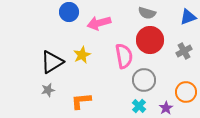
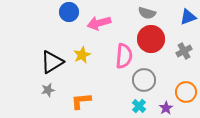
red circle: moved 1 px right, 1 px up
pink semicircle: rotated 15 degrees clockwise
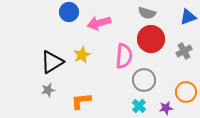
purple star: rotated 24 degrees clockwise
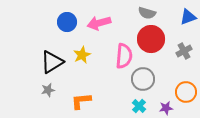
blue circle: moved 2 px left, 10 px down
gray circle: moved 1 px left, 1 px up
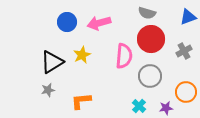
gray circle: moved 7 px right, 3 px up
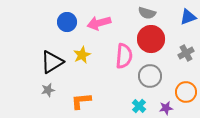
gray cross: moved 2 px right, 2 px down
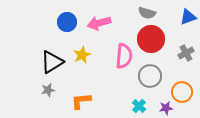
orange circle: moved 4 px left
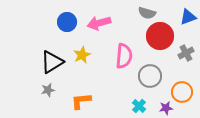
red circle: moved 9 px right, 3 px up
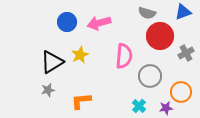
blue triangle: moved 5 px left, 5 px up
yellow star: moved 2 px left
orange circle: moved 1 px left
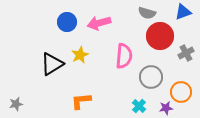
black triangle: moved 2 px down
gray circle: moved 1 px right, 1 px down
gray star: moved 32 px left, 14 px down
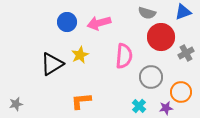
red circle: moved 1 px right, 1 px down
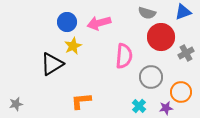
yellow star: moved 7 px left, 9 px up
